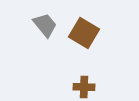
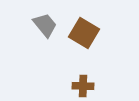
brown cross: moved 1 px left, 1 px up
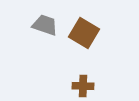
gray trapezoid: rotated 32 degrees counterclockwise
